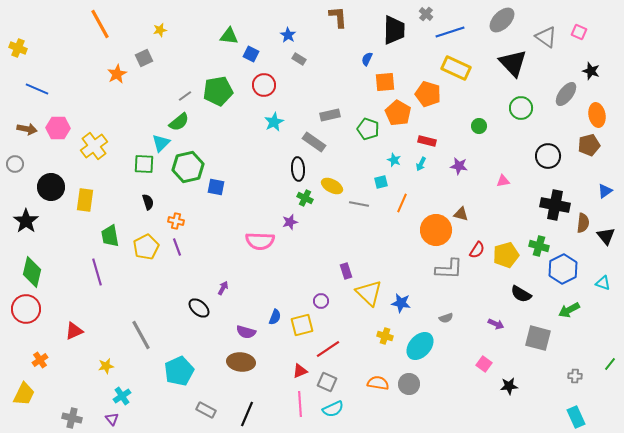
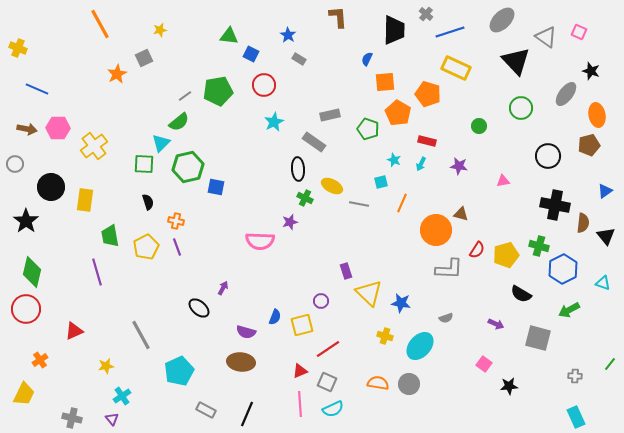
black triangle at (513, 63): moved 3 px right, 2 px up
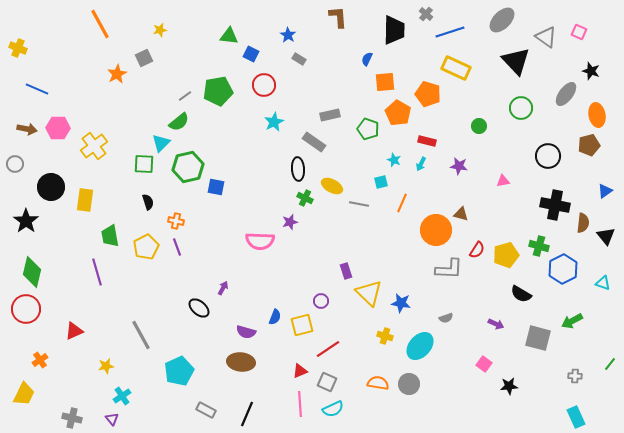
green arrow at (569, 310): moved 3 px right, 11 px down
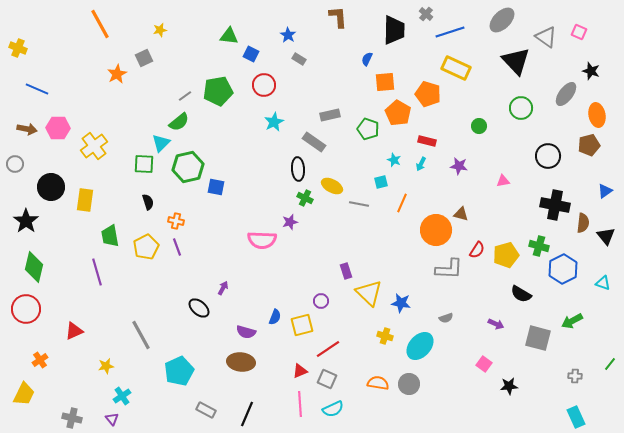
pink semicircle at (260, 241): moved 2 px right, 1 px up
green diamond at (32, 272): moved 2 px right, 5 px up
gray square at (327, 382): moved 3 px up
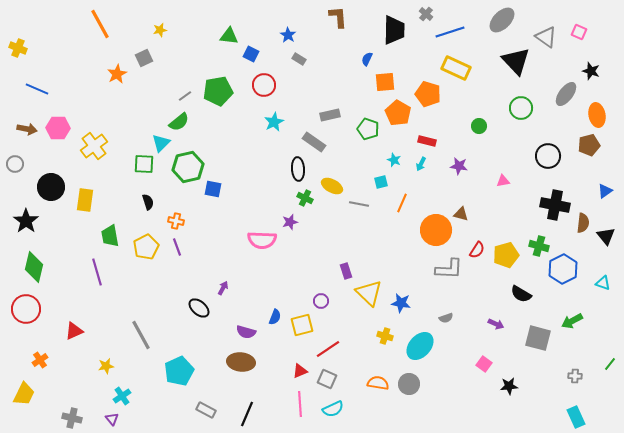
blue square at (216, 187): moved 3 px left, 2 px down
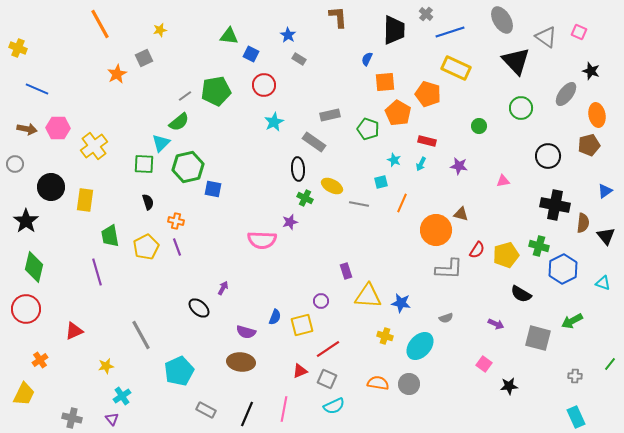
gray ellipse at (502, 20): rotated 76 degrees counterclockwise
green pentagon at (218, 91): moved 2 px left
yellow triangle at (369, 293): moved 1 px left, 3 px down; rotated 40 degrees counterclockwise
pink line at (300, 404): moved 16 px left, 5 px down; rotated 15 degrees clockwise
cyan semicircle at (333, 409): moved 1 px right, 3 px up
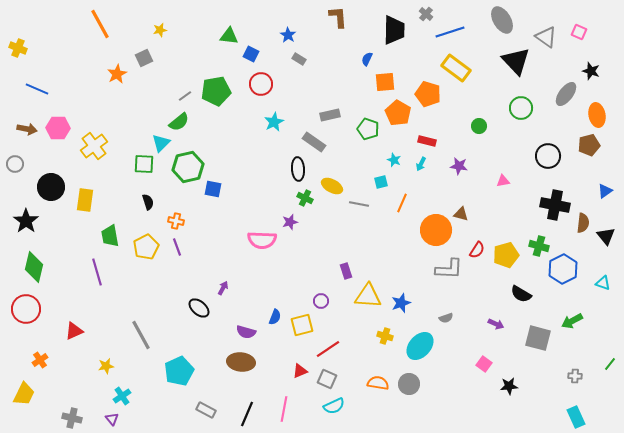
yellow rectangle at (456, 68): rotated 12 degrees clockwise
red circle at (264, 85): moved 3 px left, 1 px up
blue star at (401, 303): rotated 30 degrees counterclockwise
